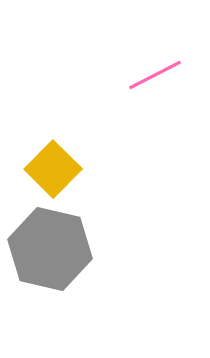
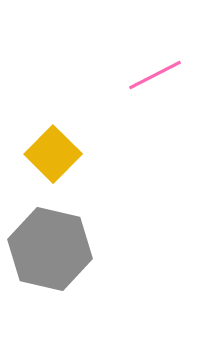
yellow square: moved 15 px up
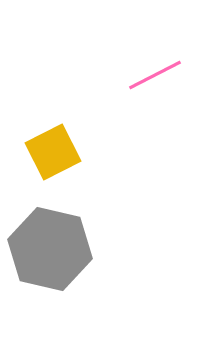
yellow square: moved 2 px up; rotated 18 degrees clockwise
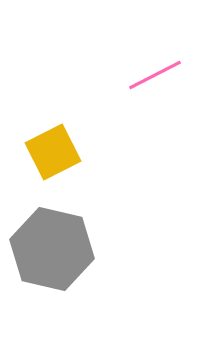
gray hexagon: moved 2 px right
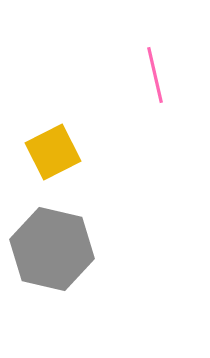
pink line: rotated 76 degrees counterclockwise
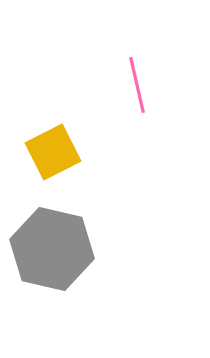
pink line: moved 18 px left, 10 px down
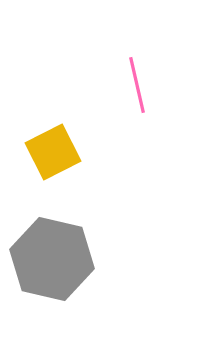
gray hexagon: moved 10 px down
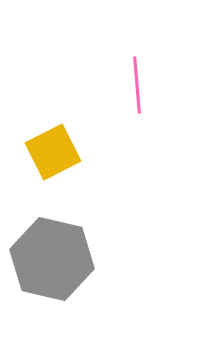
pink line: rotated 8 degrees clockwise
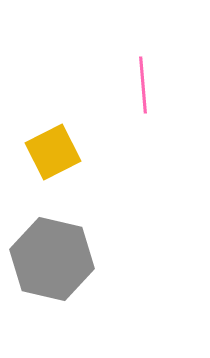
pink line: moved 6 px right
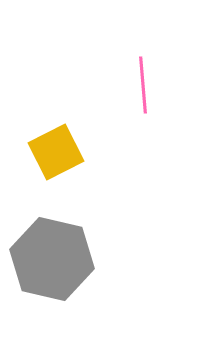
yellow square: moved 3 px right
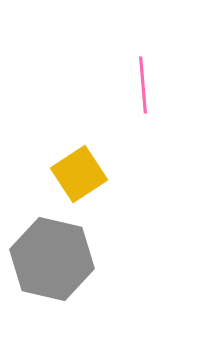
yellow square: moved 23 px right, 22 px down; rotated 6 degrees counterclockwise
